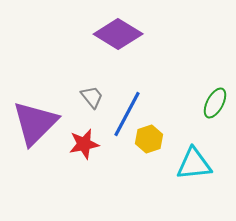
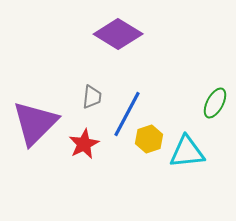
gray trapezoid: rotated 45 degrees clockwise
red star: rotated 16 degrees counterclockwise
cyan triangle: moved 7 px left, 12 px up
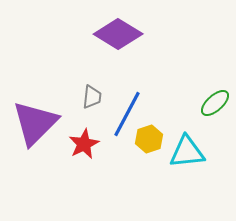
green ellipse: rotated 20 degrees clockwise
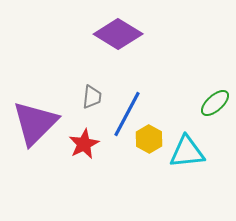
yellow hexagon: rotated 12 degrees counterclockwise
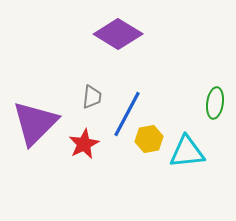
green ellipse: rotated 40 degrees counterclockwise
yellow hexagon: rotated 20 degrees clockwise
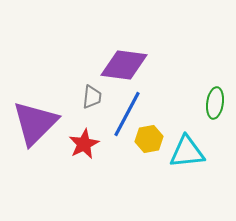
purple diamond: moved 6 px right, 31 px down; rotated 24 degrees counterclockwise
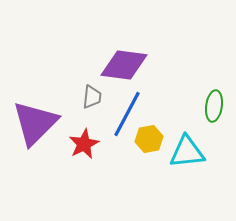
green ellipse: moved 1 px left, 3 px down
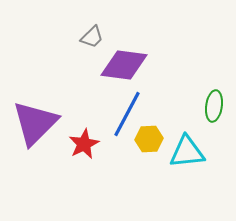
gray trapezoid: moved 60 px up; rotated 40 degrees clockwise
yellow hexagon: rotated 8 degrees clockwise
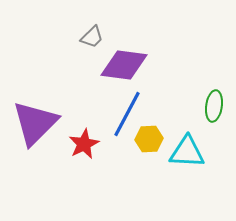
cyan triangle: rotated 9 degrees clockwise
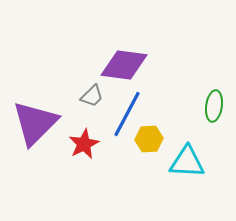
gray trapezoid: moved 59 px down
cyan triangle: moved 10 px down
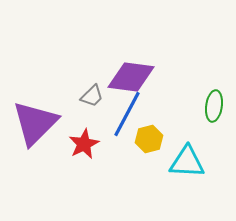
purple diamond: moved 7 px right, 12 px down
yellow hexagon: rotated 12 degrees counterclockwise
